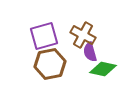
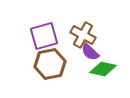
purple semicircle: rotated 30 degrees counterclockwise
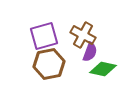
purple semicircle: rotated 114 degrees counterclockwise
brown hexagon: moved 1 px left
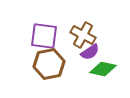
purple square: rotated 24 degrees clockwise
purple semicircle: rotated 36 degrees clockwise
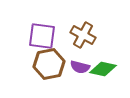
purple square: moved 2 px left
purple semicircle: moved 10 px left, 15 px down; rotated 48 degrees clockwise
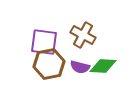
purple square: moved 2 px right, 6 px down
green diamond: moved 3 px up; rotated 8 degrees counterclockwise
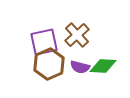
brown cross: moved 6 px left; rotated 20 degrees clockwise
purple square: rotated 20 degrees counterclockwise
brown hexagon: rotated 12 degrees counterclockwise
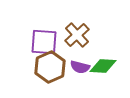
purple square: rotated 16 degrees clockwise
brown hexagon: moved 1 px right, 3 px down
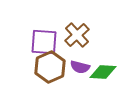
green diamond: moved 6 px down
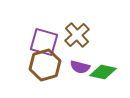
purple square: rotated 12 degrees clockwise
brown hexagon: moved 5 px left, 2 px up; rotated 8 degrees clockwise
green diamond: rotated 8 degrees clockwise
